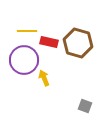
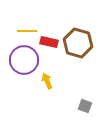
yellow arrow: moved 3 px right, 3 px down
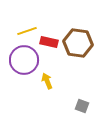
yellow line: rotated 18 degrees counterclockwise
brown hexagon: rotated 8 degrees counterclockwise
gray square: moved 3 px left
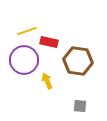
brown hexagon: moved 18 px down
gray square: moved 2 px left; rotated 16 degrees counterclockwise
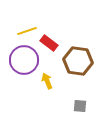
red rectangle: moved 1 px down; rotated 24 degrees clockwise
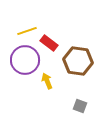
purple circle: moved 1 px right
gray square: rotated 16 degrees clockwise
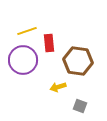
red rectangle: rotated 48 degrees clockwise
purple circle: moved 2 px left
yellow arrow: moved 11 px right, 6 px down; rotated 84 degrees counterclockwise
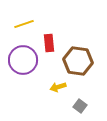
yellow line: moved 3 px left, 7 px up
gray square: rotated 16 degrees clockwise
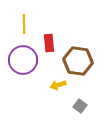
yellow line: rotated 72 degrees counterclockwise
yellow arrow: moved 2 px up
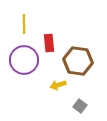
purple circle: moved 1 px right
